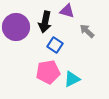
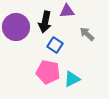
purple triangle: rotated 21 degrees counterclockwise
gray arrow: moved 3 px down
pink pentagon: rotated 20 degrees clockwise
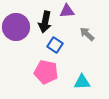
pink pentagon: moved 2 px left
cyan triangle: moved 10 px right, 3 px down; rotated 24 degrees clockwise
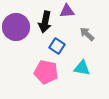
blue square: moved 2 px right, 1 px down
cyan triangle: moved 14 px up; rotated 12 degrees clockwise
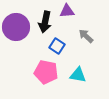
gray arrow: moved 1 px left, 2 px down
cyan triangle: moved 4 px left, 7 px down
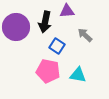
gray arrow: moved 1 px left, 1 px up
pink pentagon: moved 2 px right, 1 px up
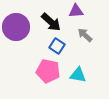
purple triangle: moved 9 px right
black arrow: moved 6 px right; rotated 60 degrees counterclockwise
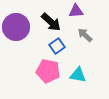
blue square: rotated 21 degrees clockwise
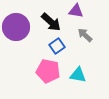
purple triangle: rotated 14 degrees clockwise
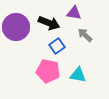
purple triangle: moved 2 px left, 2 px down
black arrow: moved 2 px left, 1 px down; rotated 20 degrees counterclockwise
